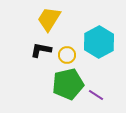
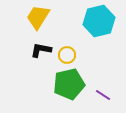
yellow trapezoid: moved 11 px left, 2 px up
cyan hexagon: moved 21 px up; rotated 16 degrees clockwise
green pentagon: moved 1 px right
purple line: moved 7 px right
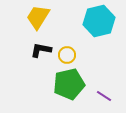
purple line: moved 1 px right, 1 px down
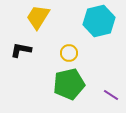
black L-shape: moved 20 px left
yellow circle: moved 2 px right, 2 px up
purple line: moved 7 px right, 1 px up
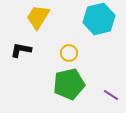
cyan hexagon: moved 2 px up
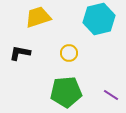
yellow trapezoid: rotated 40 degrees clockwise
black L-shape: moved 1 px left, 3 px down
green pentagon: moved 3 px left, 8 px down; rotated 8 degrees clockwise
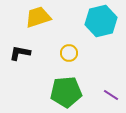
cyan hexagon: moved 2 px right, 2 px down
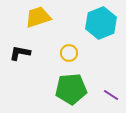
cyan hexagon: moved 2 px down; rotated 8 degrees counterclockwise
green pentagon: moved 5 px right, 3 px up
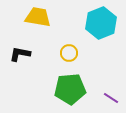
yellow trapezoid: rotated 28 degrees clockwise
black L-shape: moved 1 px down
green pentagon: moved 1 px left
purple line: moved 3 px down
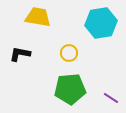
cyan hexagon: rotated 12 degrees clockwise
